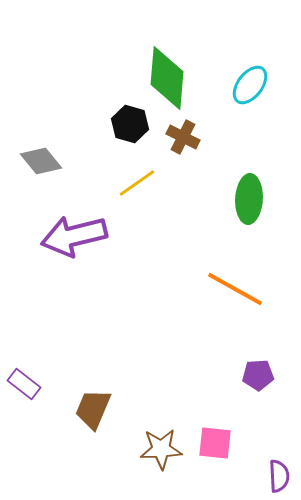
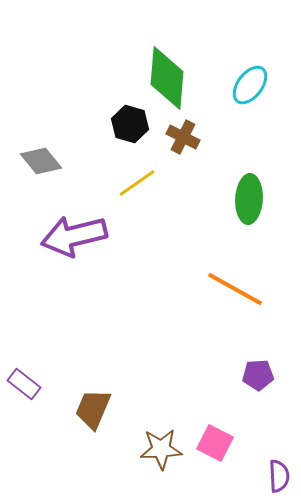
pink square: rotated 21 degrees clockwise
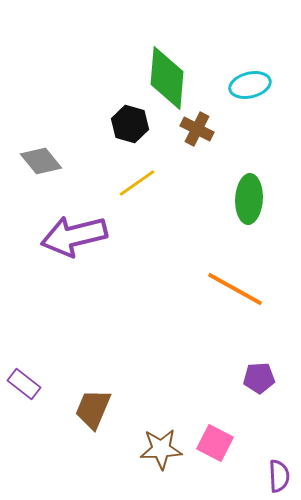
cyan ellipse: rotated 39 degrees clockwise
brown cross: moved 14 px right, 8 px up
purple pentagon: moved 1 px right, 3 px down
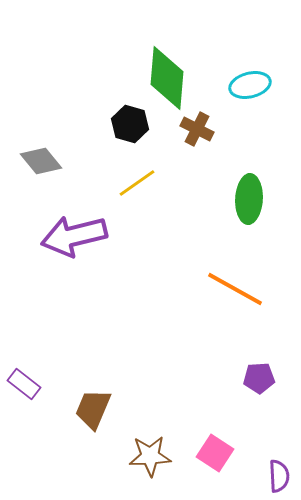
pink square: moved 10 px down; rotated 6 degrees clockwise
brown star: moved 11 px left, 7 px down
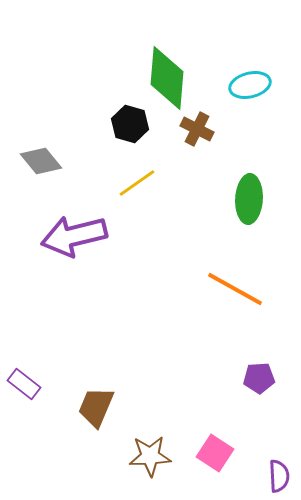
brown trapezoid: moved 3 px right, 2 px up
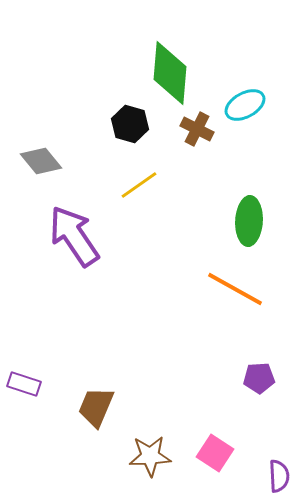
green diamond: moved 3 px right, 5 px up
cyan ellipse: moved 5 px left, 20 px down; rotated 15 degrees counterclockwise
yellow line: moved 2 px right, 2 px down
green ellipse: moved 22 px down
purple arrow: rotated 70 degrees clockwise
purple rectangle: rotated 20 degrees counterclockwise
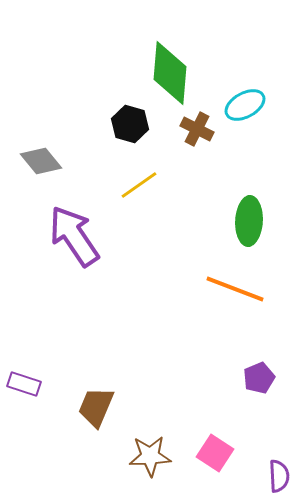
orange line: rotated 8 degrees counterclockwise
purple pentagon: rotated 20 degrees counterclockwise
